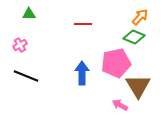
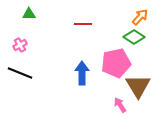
green diamond: rotated 10 degrees clockwise
black line: moved 6 px left, 3 px up
pink arrow: rotated 28 degrees clockwise
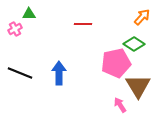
orange arrow: moved 2 px right
green diamond: moved 7 px down
pink cross: moved 5 px left, 16 px up
blue arrow: moved 23 px left
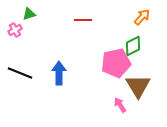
green triangle: rotated 16 degrees counterclockwise
red line: moved 4 px up
pink cross: moved 1 px down
green diamond: moved 1 px left, 2 px down; rotated 60 degrees counterclockwise
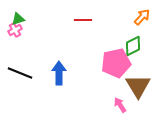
green triangle: moved 11 px left, 5 px down
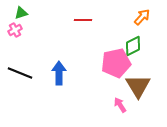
green triangle: moved 3 px right, 6 px up
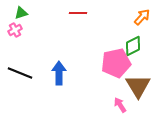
red line: moved 5 px left, 7 px up
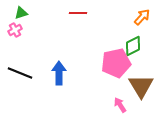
brown triangle: moved 3 px right
